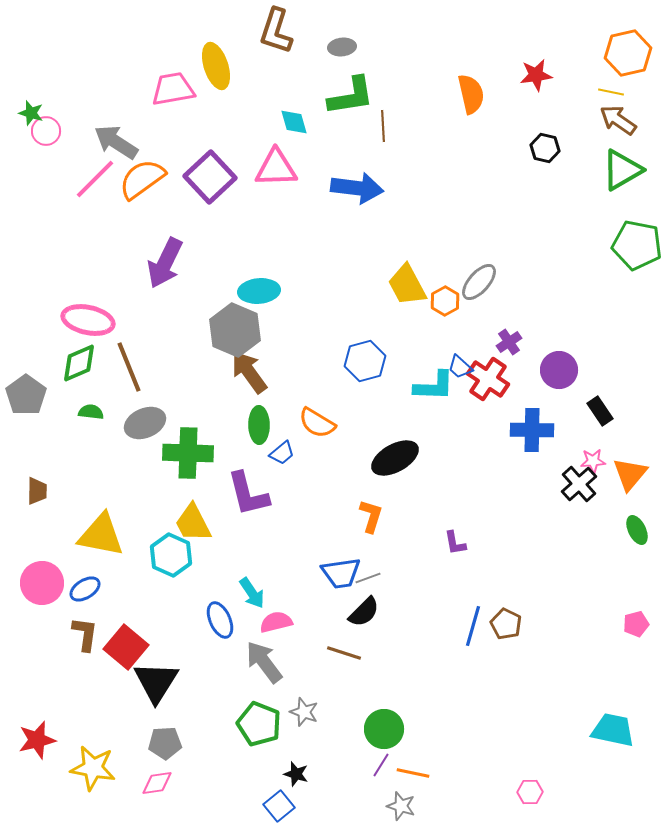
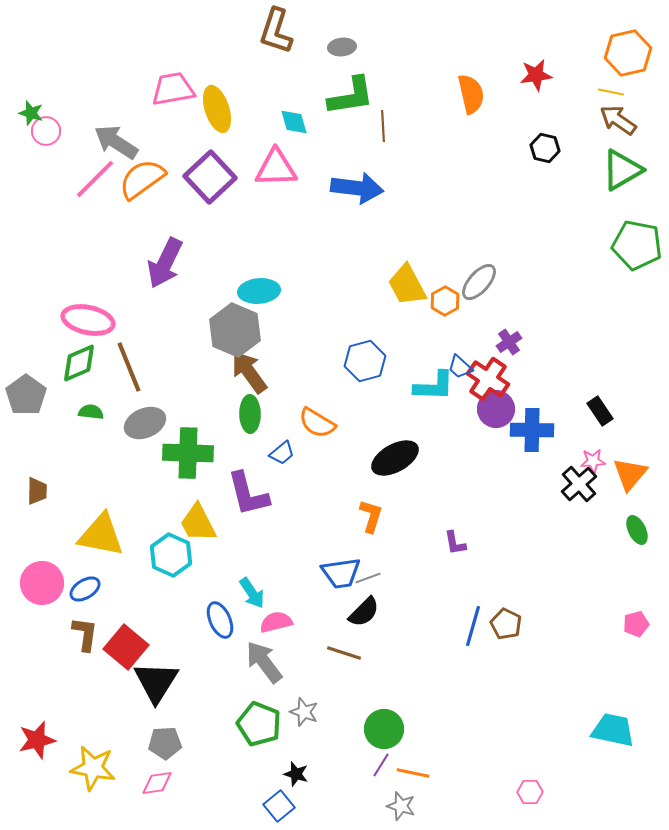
yellow ellipse at (216, 66): moved 1 px right, 43 px down
purple circle at (559, 370): moved 63 px left, 39 px down
green ellipse at (259, 425): moved 9 px left, 11 px up
yellow trapezoid at (193, 523): moved 5 px right
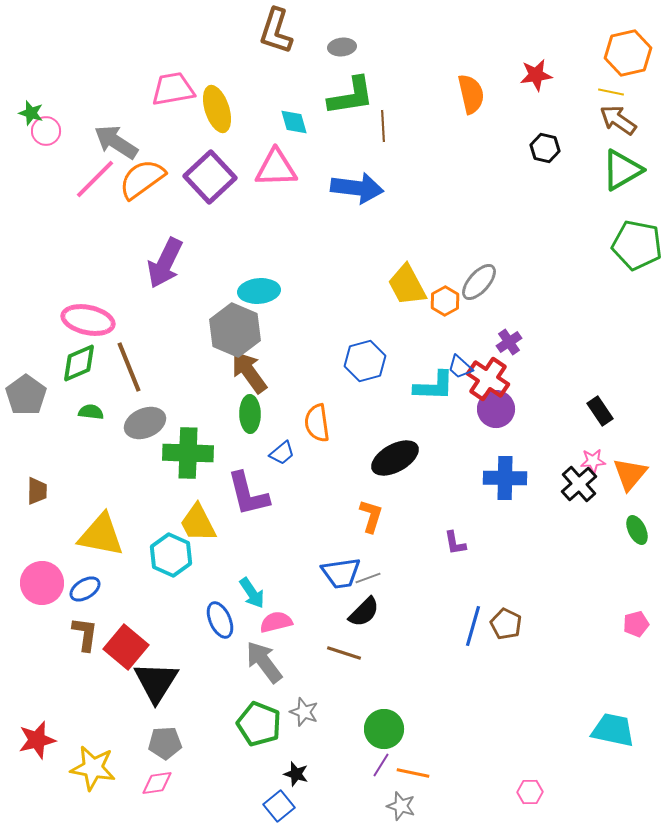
orange semicircle at (317, 423): rotated 51 degrees clockwise
blue cross at (532, 430): moved 27 px left, 48 px down
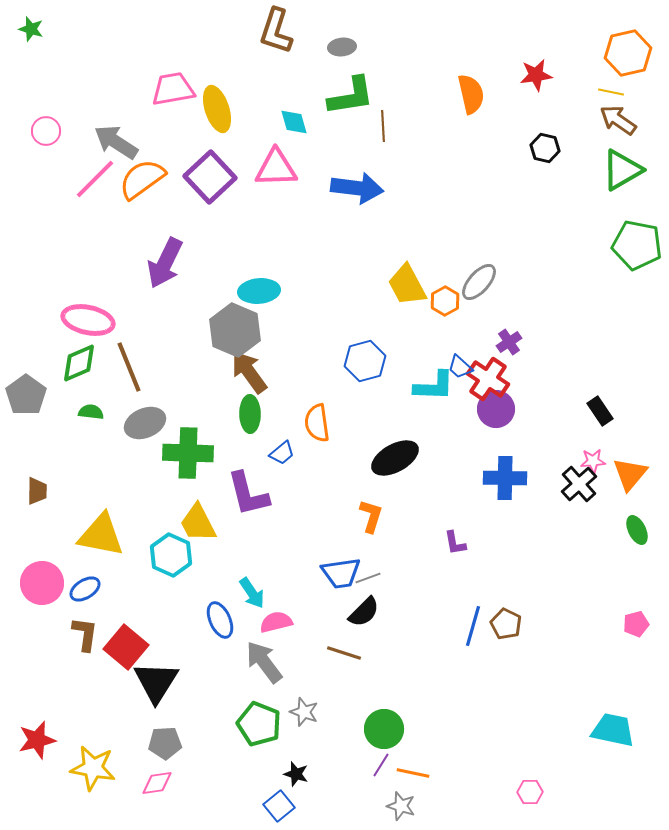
green star at (31, 113): moved 84 px up
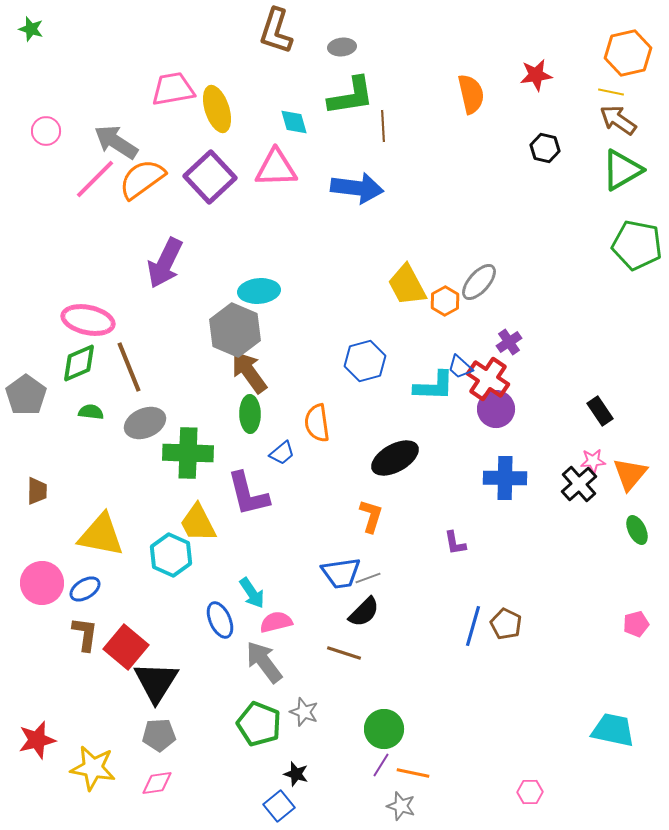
gray pentagon at (165, 743): moved 6 px left, 8 px up
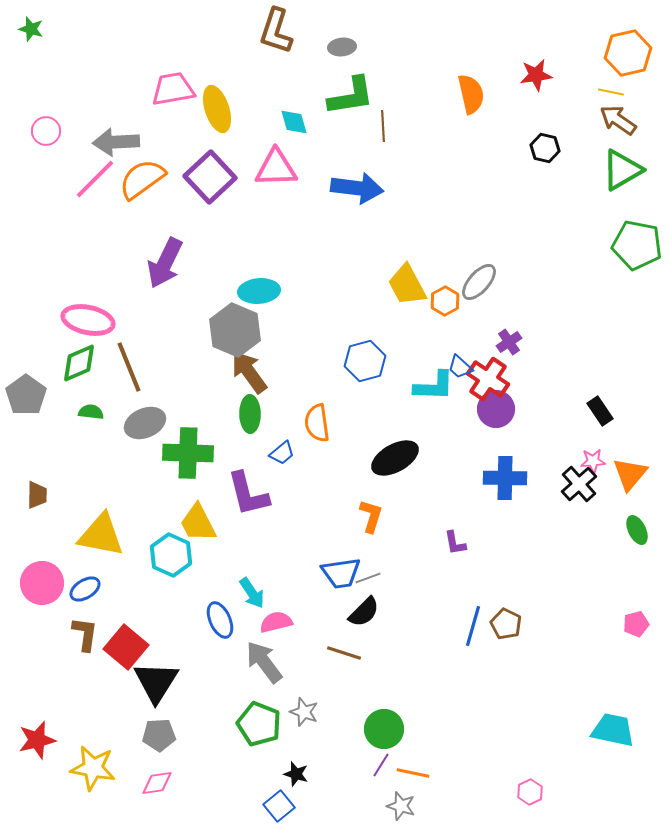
gray arrow at (116, 142): rotated 36 degrees counterclockwise
brown trapezoid at (37, 491): moved 4 px down
pink hexagon at (530, 792): rotated 25 degrees counterclockwise
